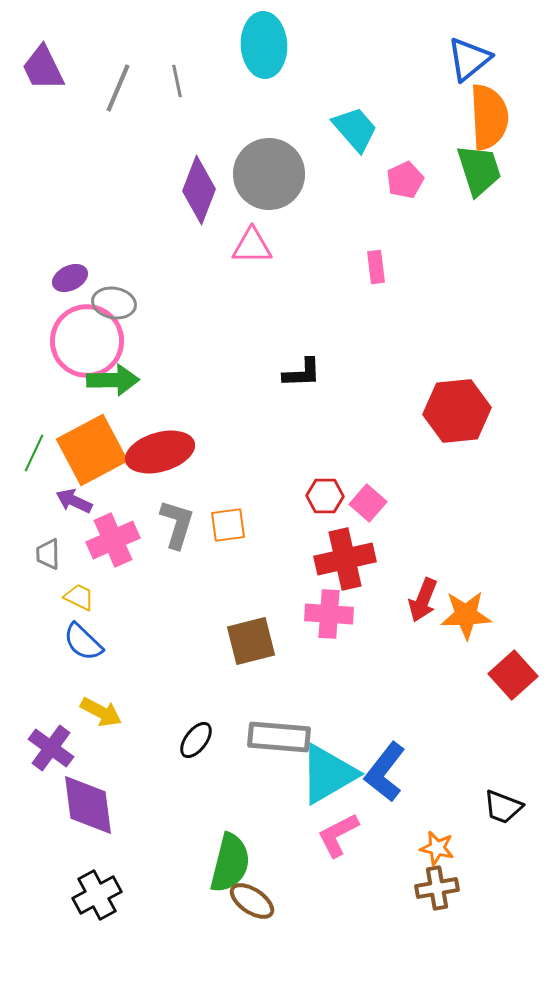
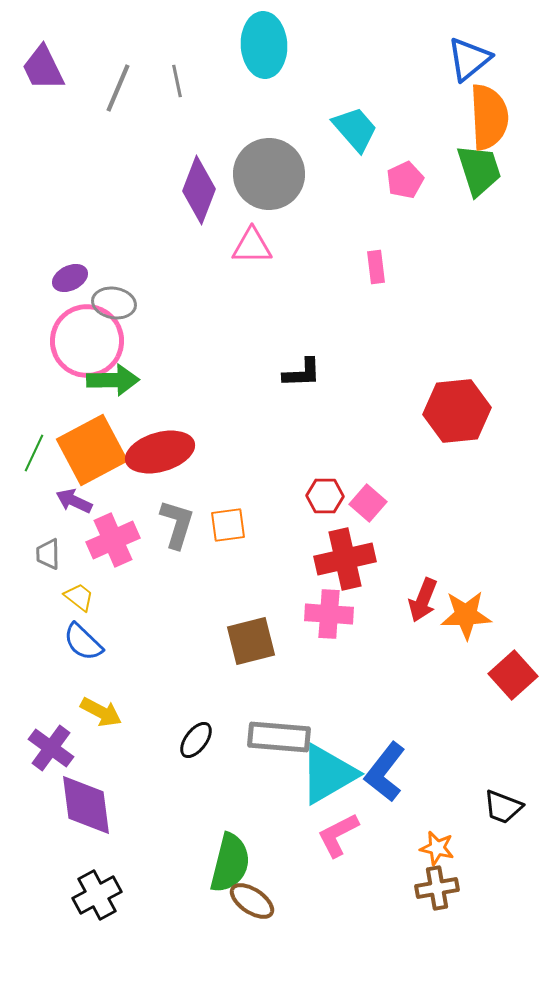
yellow trapezoid at (79, 597): rotated 12 degrees clockwise
purple diamond at (88, 805): moved 2 px left
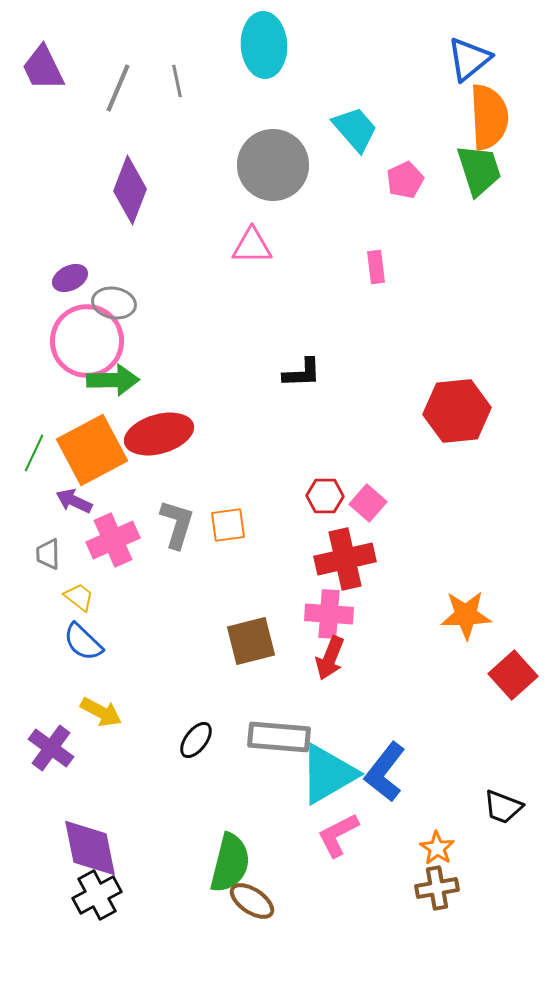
gray circle at (269, 174): moved 4 px right, 9 px up
purple diamond at (199, 190): moved 69 px left
red ellipse at (160, 452): moved 1 px left, 18 px up
red arrow at (423, 600): moved 93 px left, 58 px down
purple diamond at (86, 805): moved 4 px right, 43 px down; rotated 4 degrees counterclockwise
orange star at (437, 848): rotated 20 degrees clockwise
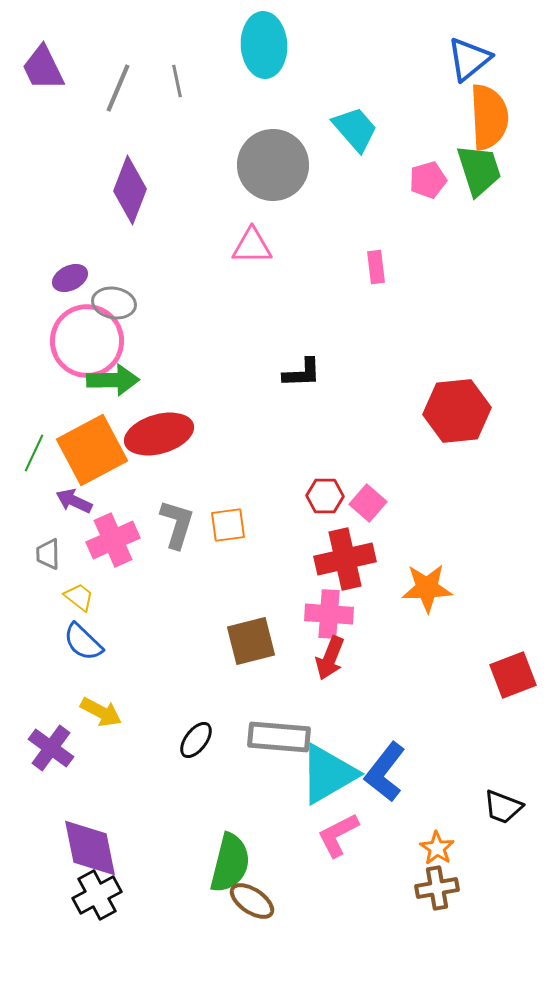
pink pentagon at (405, 180): moved 23 px right; rotated 9 degrees clockwise
orange star at (466, 615): moved 39 px left, 27 px up
red square at (513, 675): rotated 21 degrees clockwise
